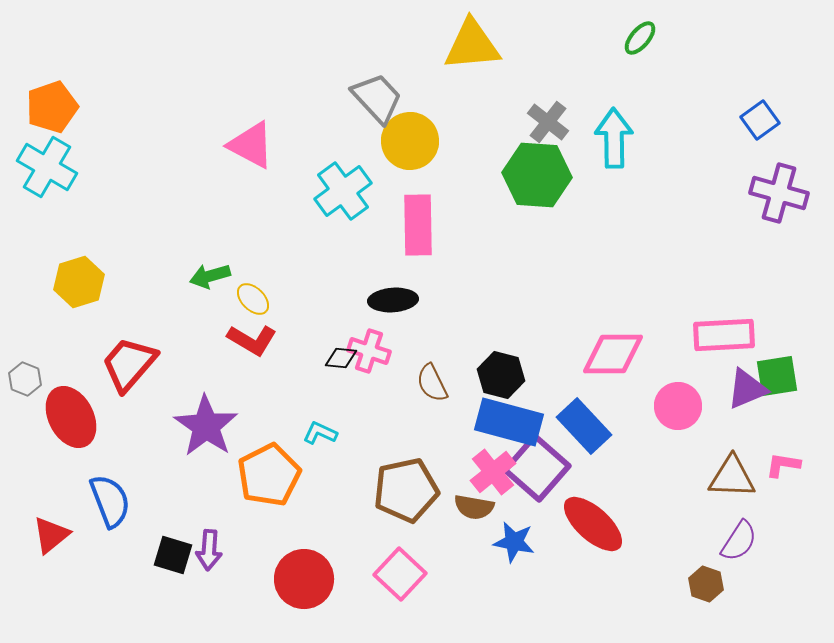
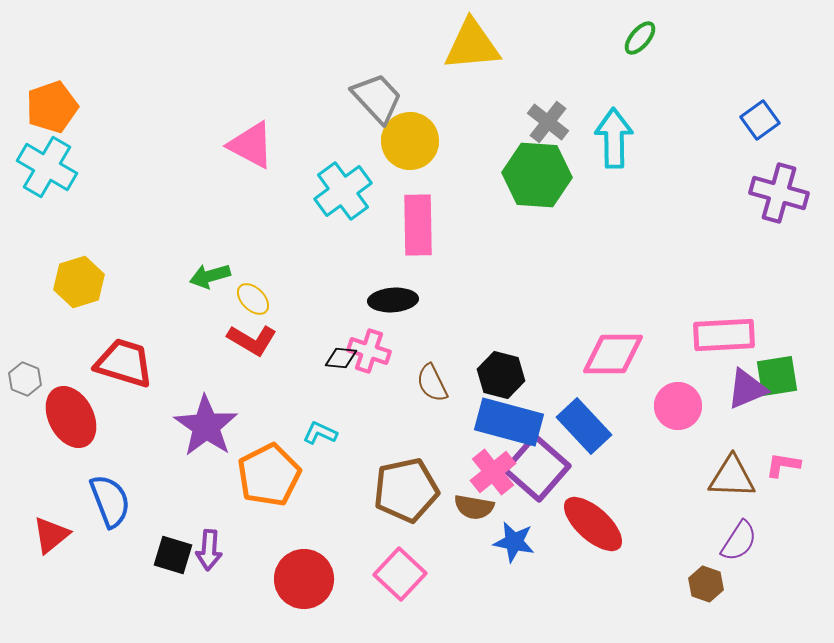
red trapezoid at (129, 364): moved 5 px left, 1 px up; rotated 66 degrees clockwise
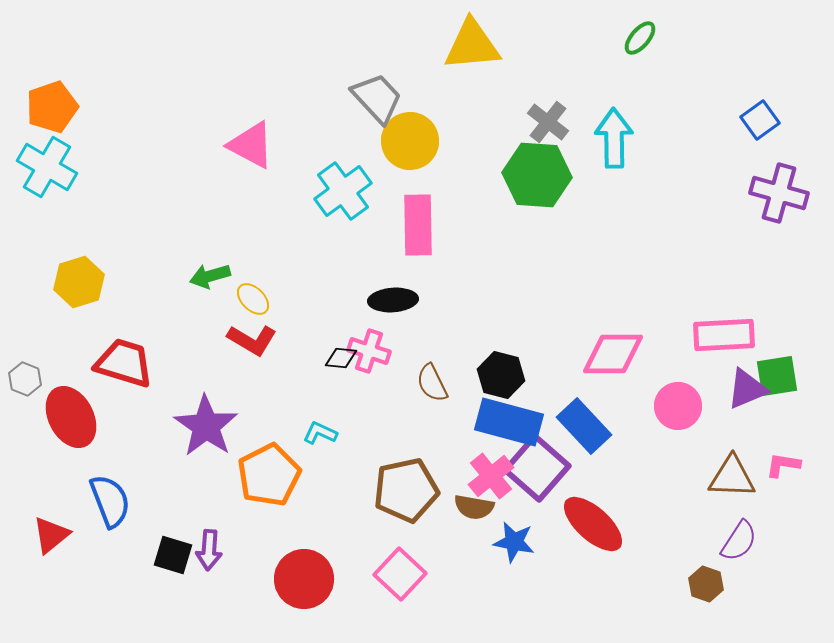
pink cross at (493, 472): moved 2 px left, 4 px down
